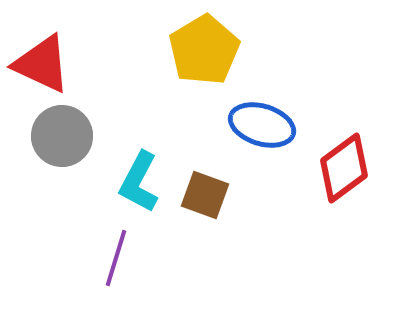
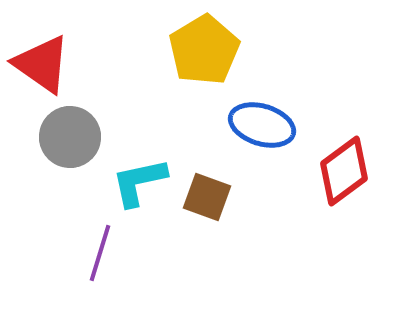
red triangle: rotated 10 degrees clockwise
gray circle: moved 8 px right, 1 px down
red diamond: moved 3 px down
cyan L-shape: rotated 50 degrees clockwise
brown square: moved 2 px right, 2 px down
purple line: moved 16 px left, 5 px up
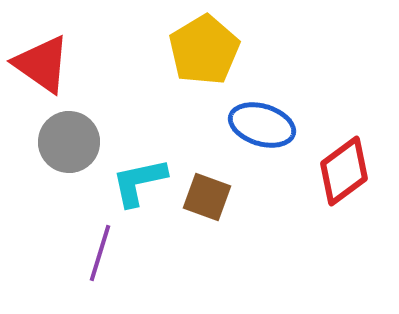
gray circle: moved 1 px left, 5 px down
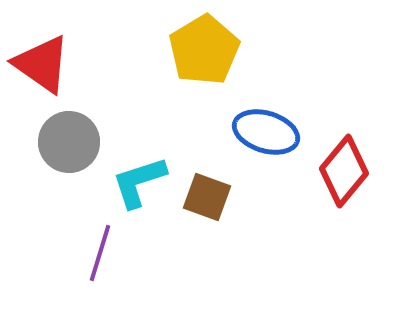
blue ellipse: moved 4 px right, 7 px down
red diamond: rotated 14 degrees counterclockwise
cyan L-shape: rotated 6 degrees counterclockwise
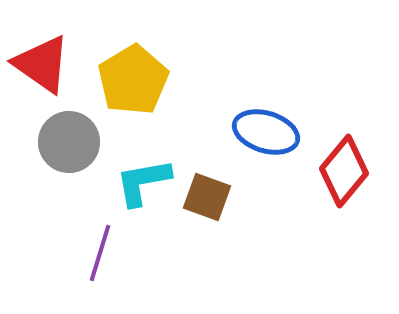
yellow pentagon: moved 71 px left, 30 px down
cyan L-shape: moved 4 px right; rotated 8 degrees clockwise
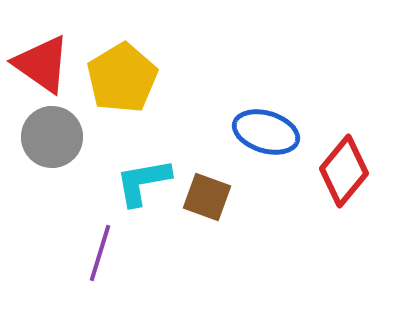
yellow pentagon: moved 11 px left, 2 px up
gray circle: moved 17 px left, 5 px up
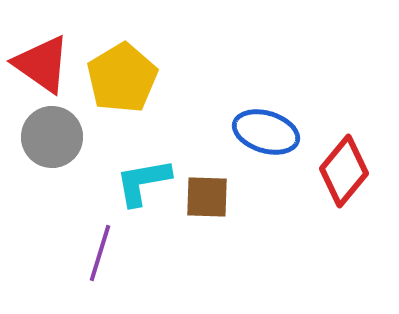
brown square: rotated 18 degrees counterclockwise
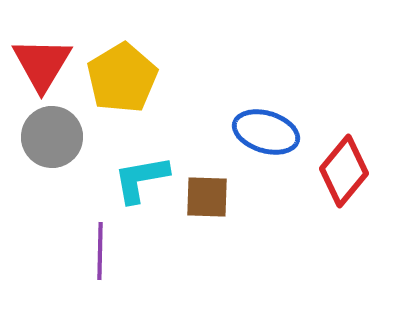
red triangle: rotated 26 degrees clockwise
cyan L-shape: moved 2 px left, 3 px up
purple line: moved 2 px up; rotated 16 degrees counterclockwise
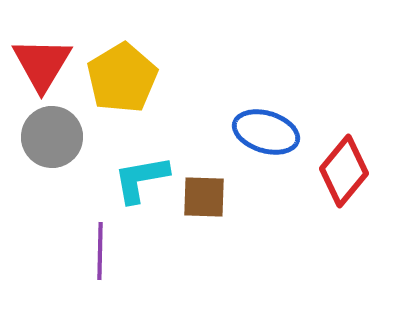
brown square: moved 3 px left
